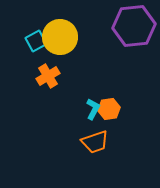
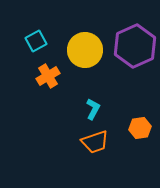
purple hexagon: moved 1 px right, 20 px down; rotated 18 degrees counterclockwise
yellow circle: moved 25 px right, 13 px down
orange hexagon: moved 31 px right, 19 px down
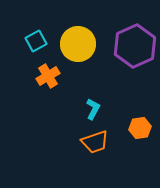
yellow circle: moved 7 px left, 6 px up
